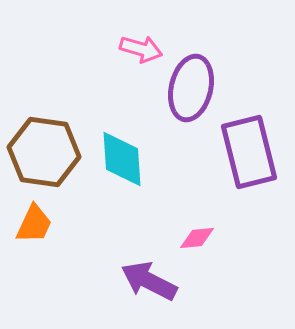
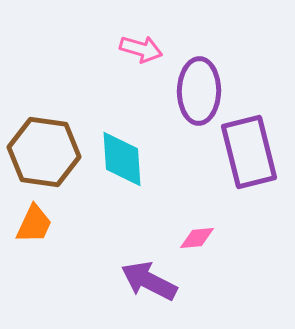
purple ellipse: moved 8 px right, 3 px down; rotated 12 degrees counterclockwise
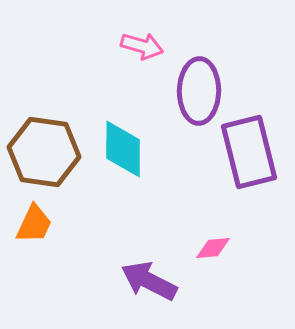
pink arrow: moved 1 px right, 3 px up
cyan diamond: moved 1 px right, 10 px up; rotated 4 degrees clockwise
pink diamond: moved 16 px right, 10 px down
